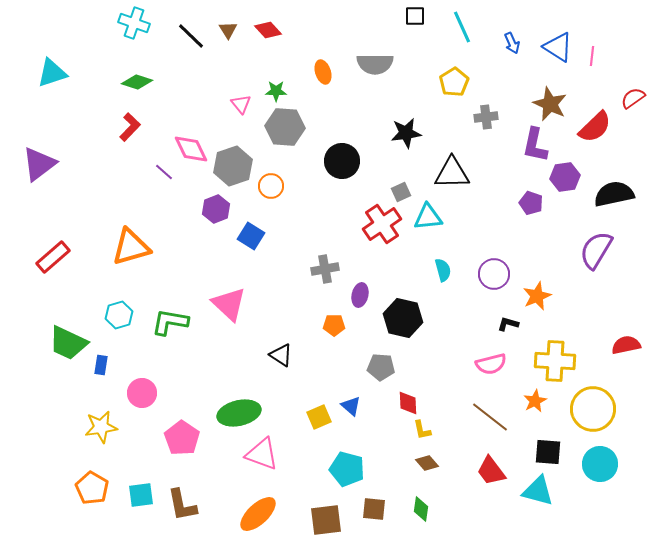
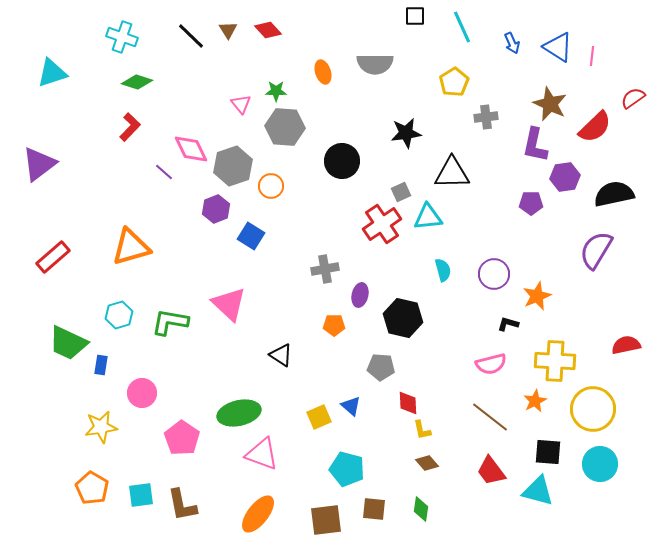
cyan cross at (134, 23): moved 12 px left, 14 px down
purple pentagon at (531, 203): rotated 20 degrees counterclockwise
orange ellipse at (258, 514): rotated 9 degrees counterclockwise
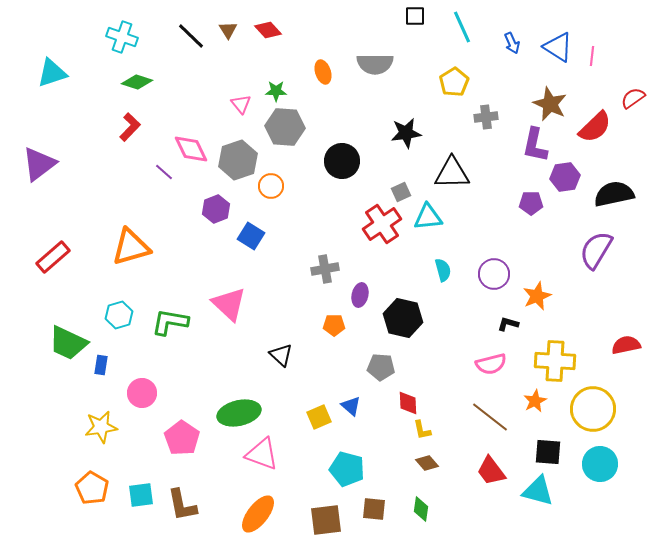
gray hexagon at (233, 166): moved 5 px right, 6 px up
black triangle at (281, 355): rotated 10 degrees clockwise
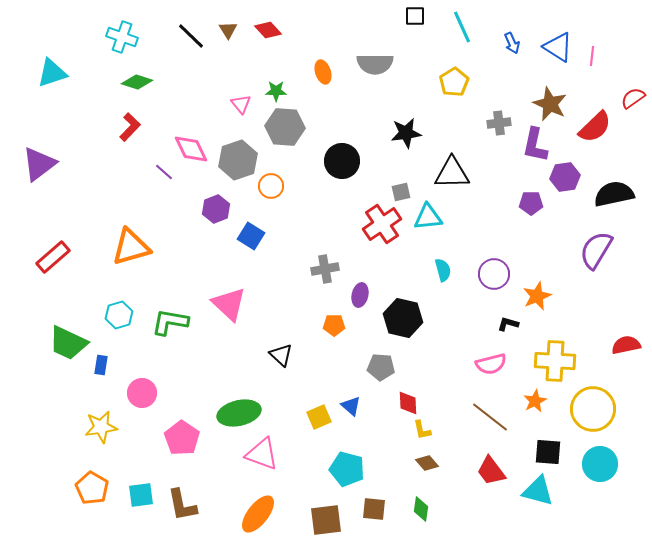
gray cross at (486, 117): moved 13 px right, 6 px down
gray square at (401, 192): rotated 12 degrees clockwise
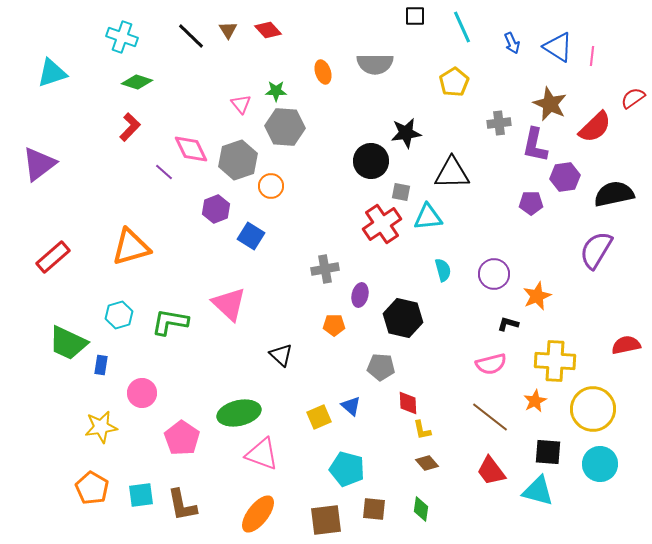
black circle at (342, 161): moved 29 px right
gray square at (401, 192): rotated 24 degrees clockwise
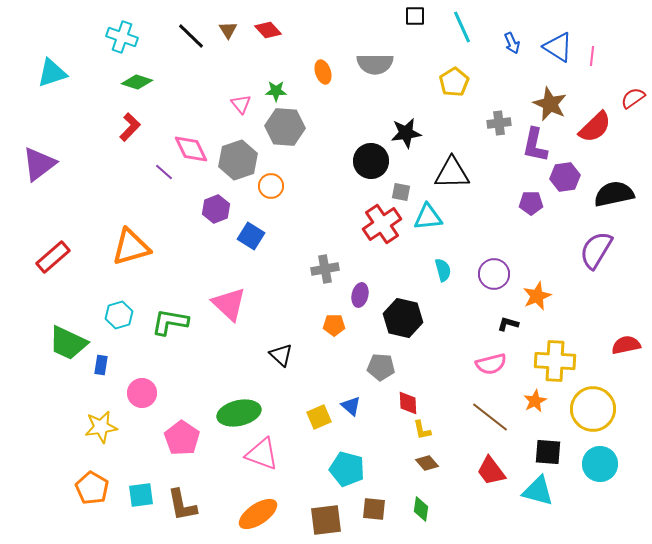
orange ellipse at (258, 514): rotated 18 degrees clockwise
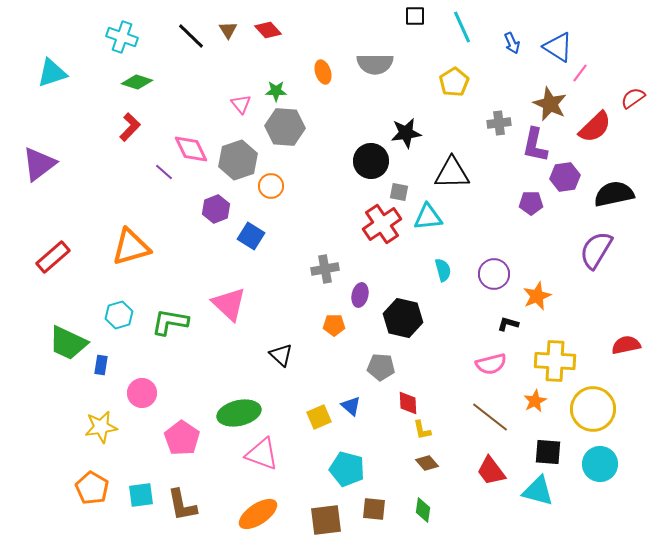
pink line at (592, 56): moved 12 px left, 17 px down; rotated 30 degrees clockwise
gray square at (401, 192): moved 2 px left
green diamond at (421, 509): moved 2 px right, 1 px down
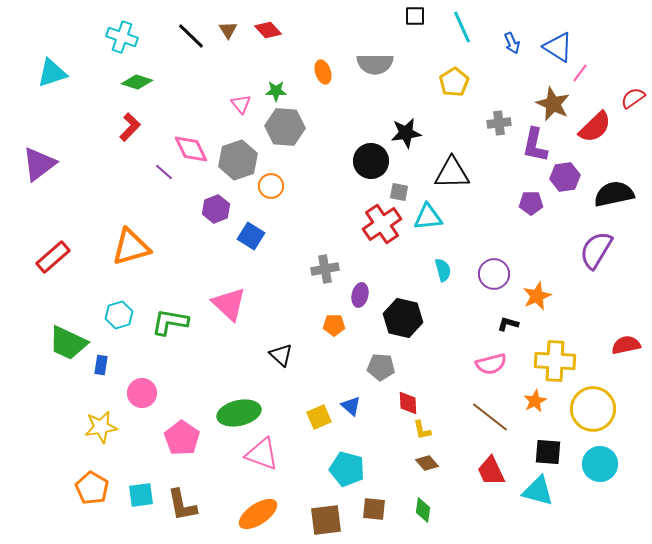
brown star at (550, 104): moved 3 px right
red trapezoid at (491, 471): rotated 12 degrees clockwise
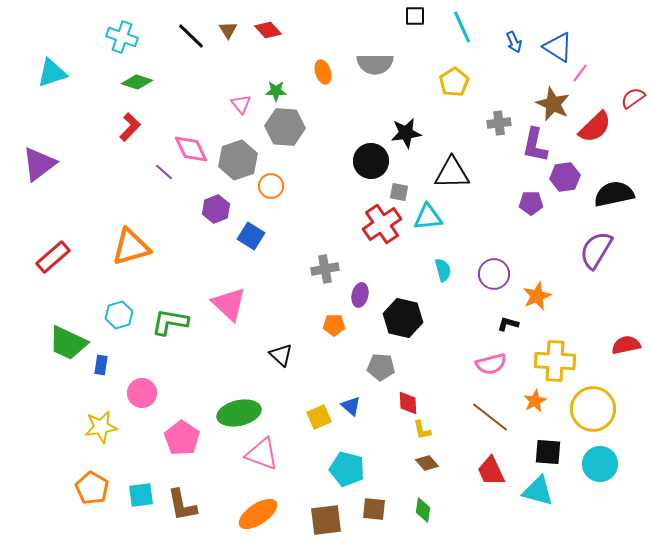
blue arrow at (512, 43): moved 2 px right, 1 px up
